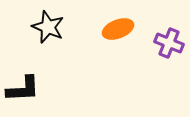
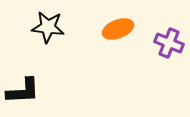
black star: rotated 16 degrees counterclockwise
black L-shape: moved 2 px down
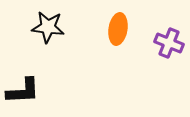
orange ellipse: rotated 60 degrees counterclockwise
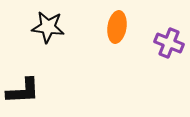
orange ellipse: moved 1 px left, 2 px up
